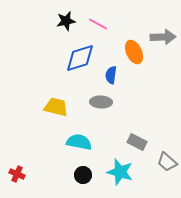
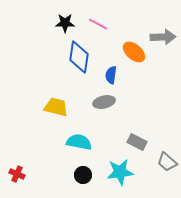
black star: moved 1 px left, 2 px down; rotated 12 degrees clockwise
orange ellipse: rotated 25 degrees counterclockwise
blue diamond: moved 1 px left, 1 px up; rotated 64 degrees counterclockwise
gray ellipse: moved 3 px right; rotated 15 degrees counterclockwise
cyan star: rotated 24 degrees counterclockwise
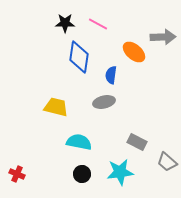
black circle: moved 1 px left, 1 px up
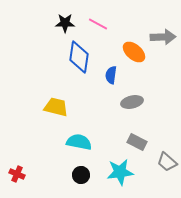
gray ellipse: moved 28 px right
black circle: moved 1 px left, 1 px down
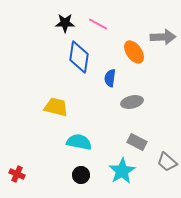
orange ellipse: rotated 15 degrees clockwise
blue semicircle: moved 1 px left, 3 px down
cyan star: moved 2 px right, 1 px up; rotated 24 degrees counterclockwise
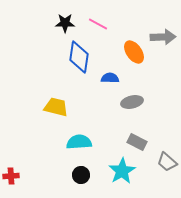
blue semicircle: rotated 84 degrees clockwise
cyan semicircle: rotated 15 degrees counterclockwise
red cross: moved 6 px left, 2 px down; rotated 28 degrees counterclockwise
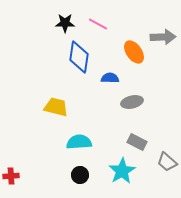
black circle: moved 1 px left
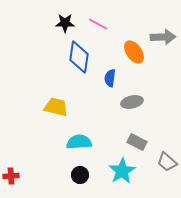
blue semicircle: rotated 84 degrees counterclockwise
